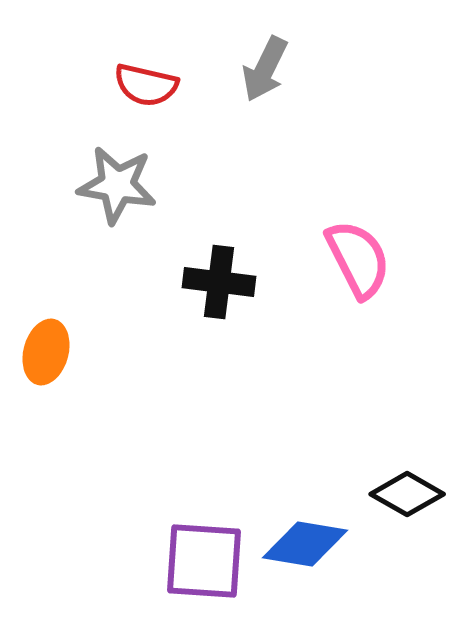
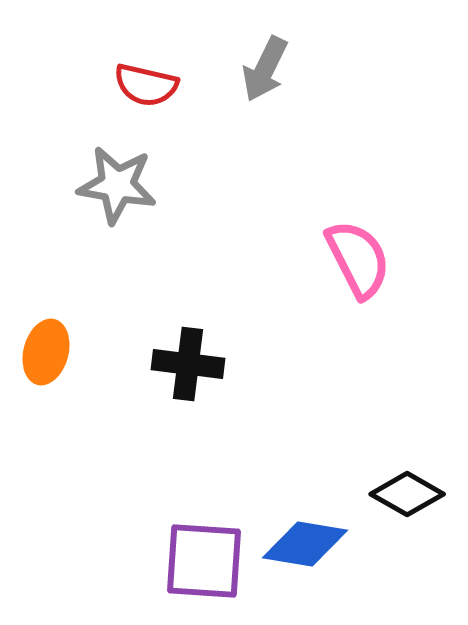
black cross: moved 31 px left, 82 px down
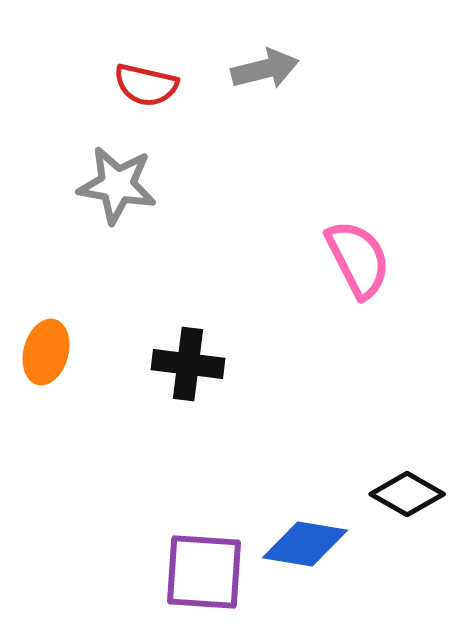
gray arrow: rotated 130 degrees counterclockwise
purple square: moved 11 px down
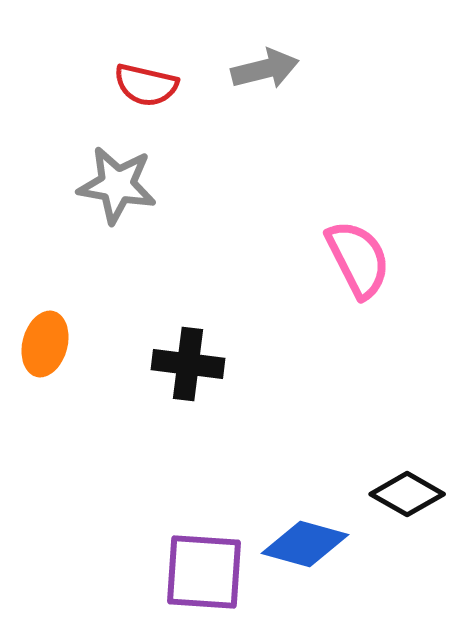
orange ellipse: moved 1 px left, 8 px up
blue diamond: rotated 6 degrees clockwise
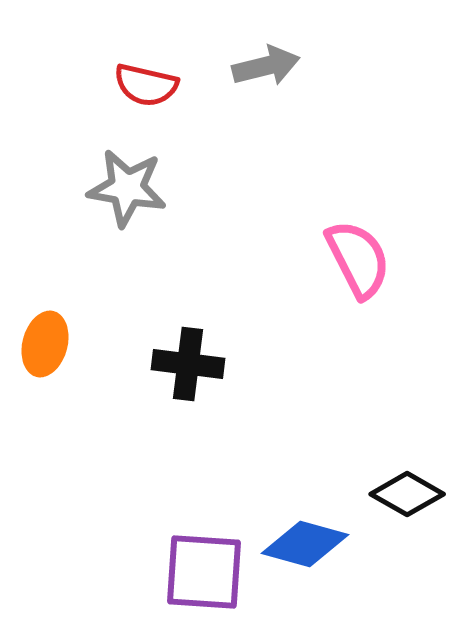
gray arrow: moved 1 px right, 3 px up
gray star: moved 10 px right, 3 px down
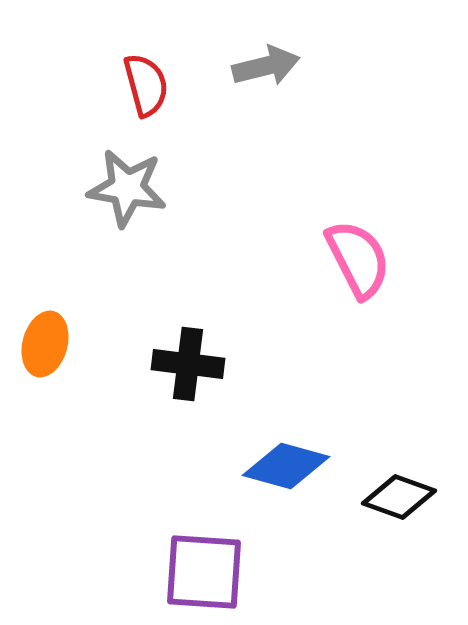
red semicircle: rotated 118 degrees counterclockwise
black diamond: moved 8 px left, 3 px down; rotated 10 degrees counterclockwise
blue diamond: moved 19 px left, 78 px up
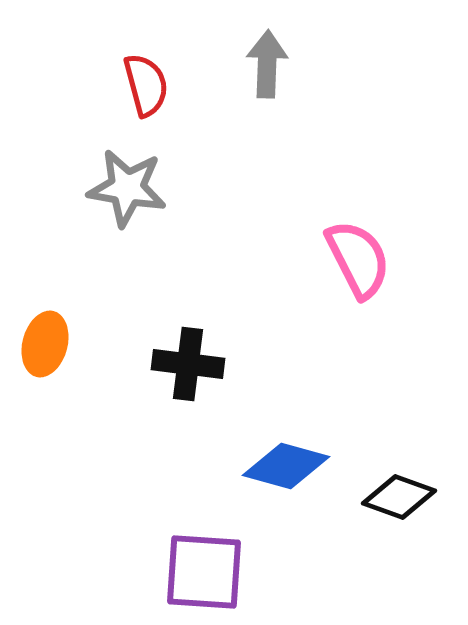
gray arrow: moved 1 px right, 2 px up; rotated 74 degrees counterclockwise
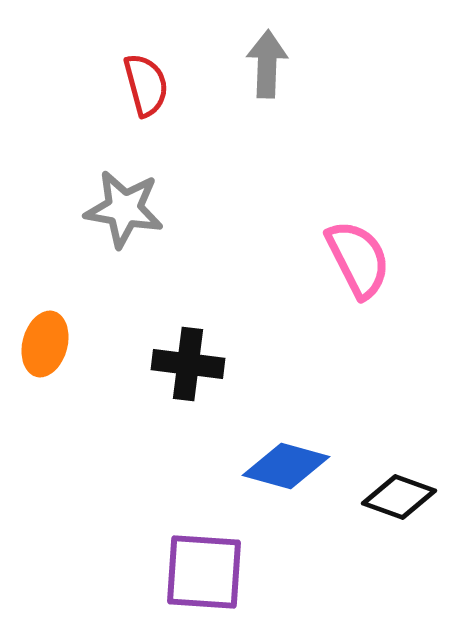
gray star: moved 3 px left, 21 px down
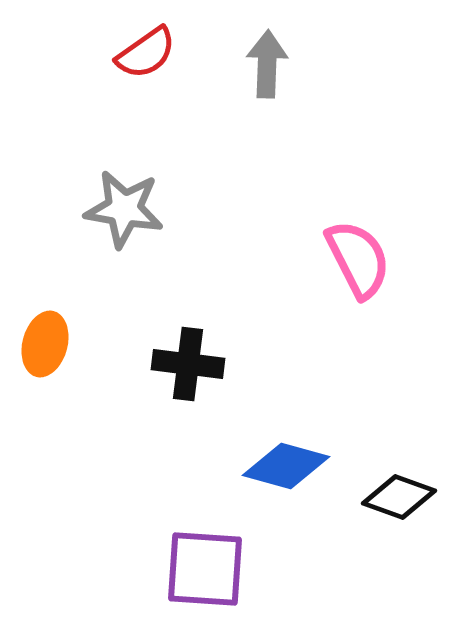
red semicircle: moved 32 px up; rotated 70 degrees clockwise
purple square: moved 1 px right, 3 px up
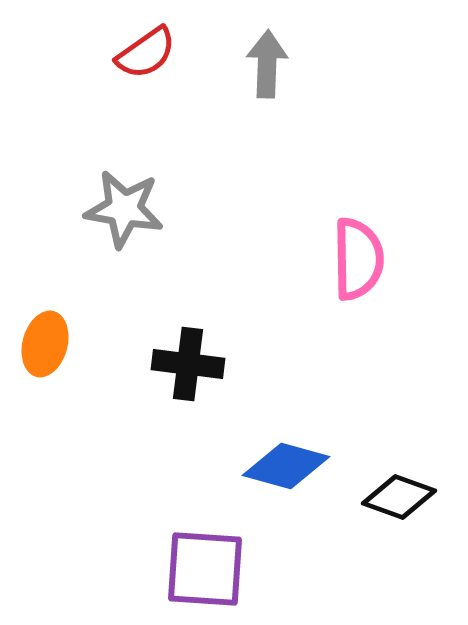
pink semicircle: rotated 26 degrees clockwise
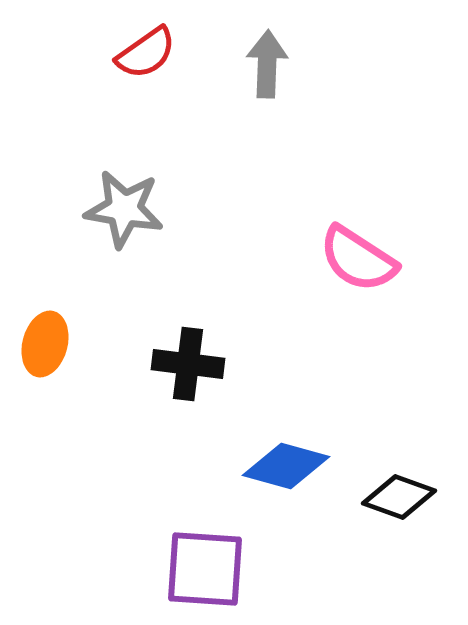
pink semicircle: rotated 124 degrees clockwise
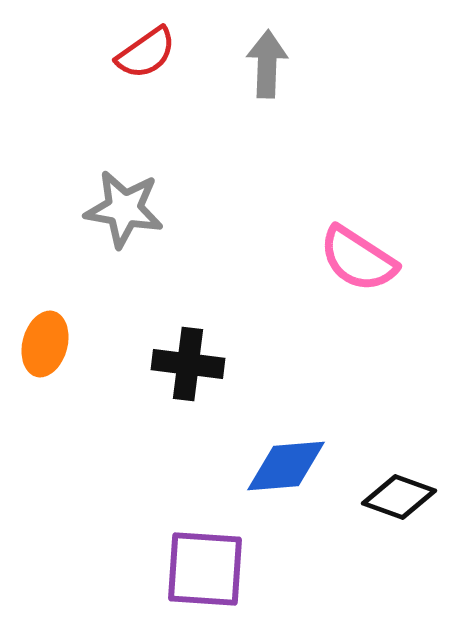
blue diamond: rotated 20 degrees counterclockwise
